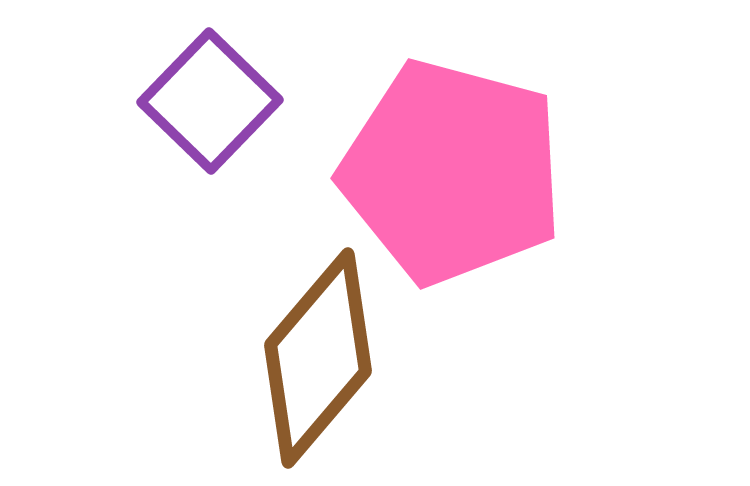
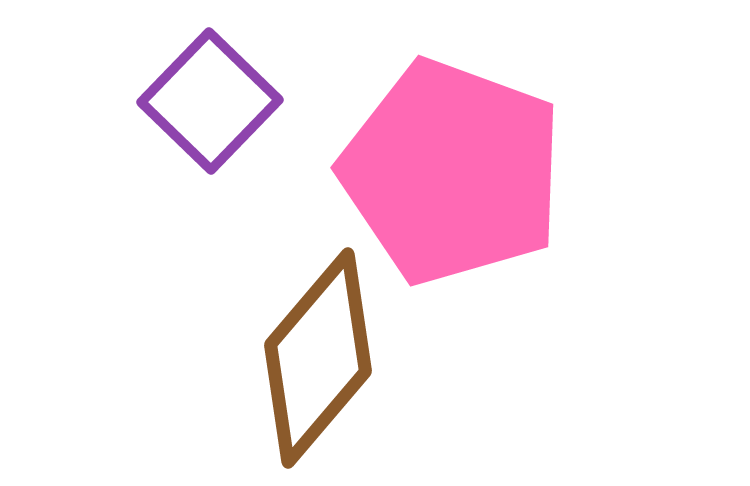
pink pentagon: rotated 5 degrees clockwise
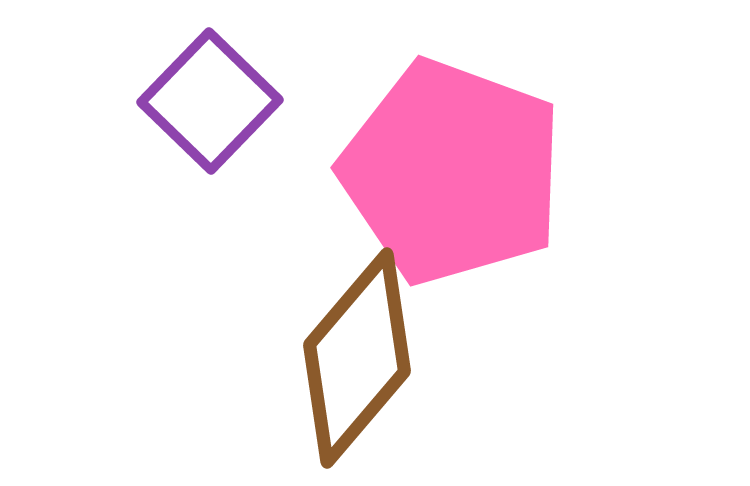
brown diamond: moved 39 px right
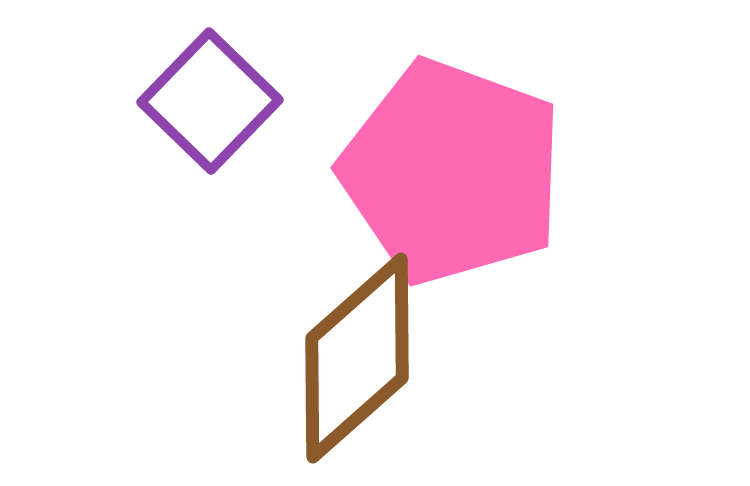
brown diamond: rotated 8 degrees clockwise
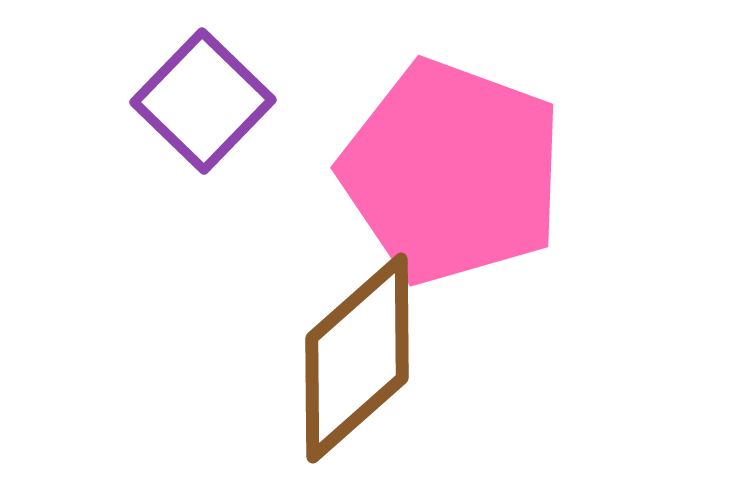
purple square: moved 7 px left
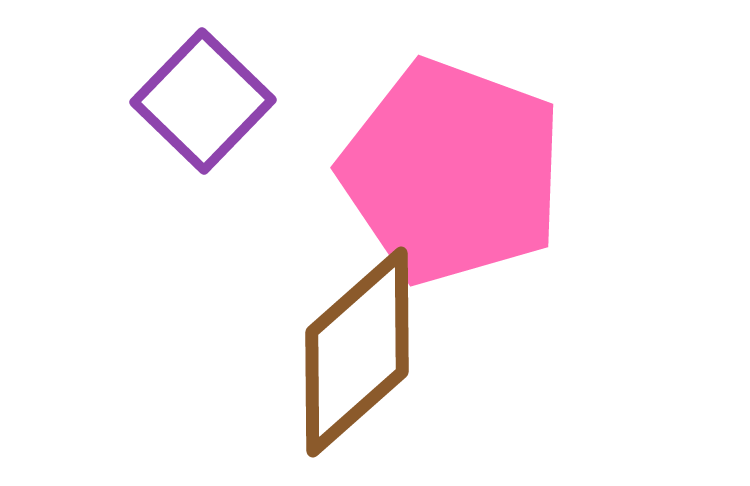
brown diamond: moved 6 px up
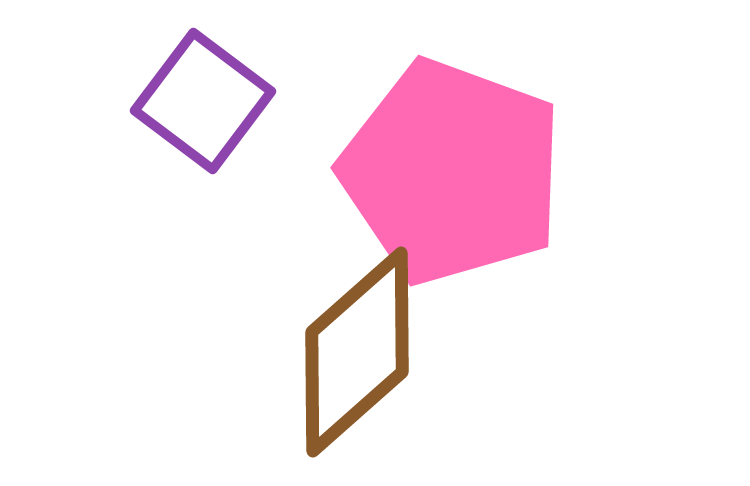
purple square: rotated 7 degrees counterclockwise
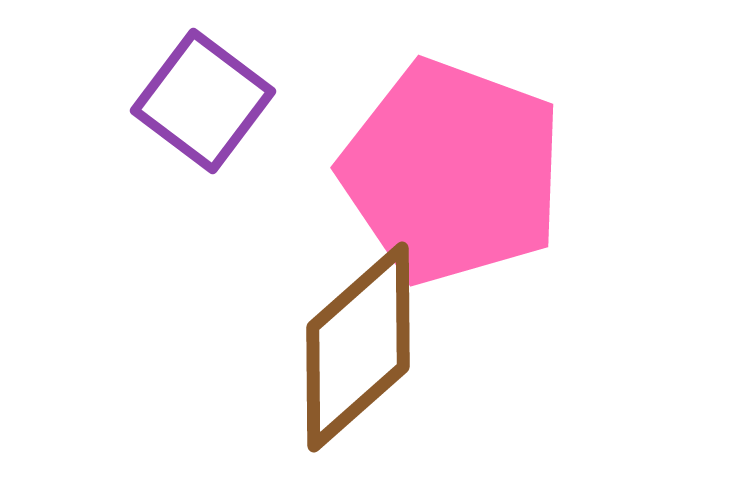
brown diamond: moved 1 px right, 5 px up
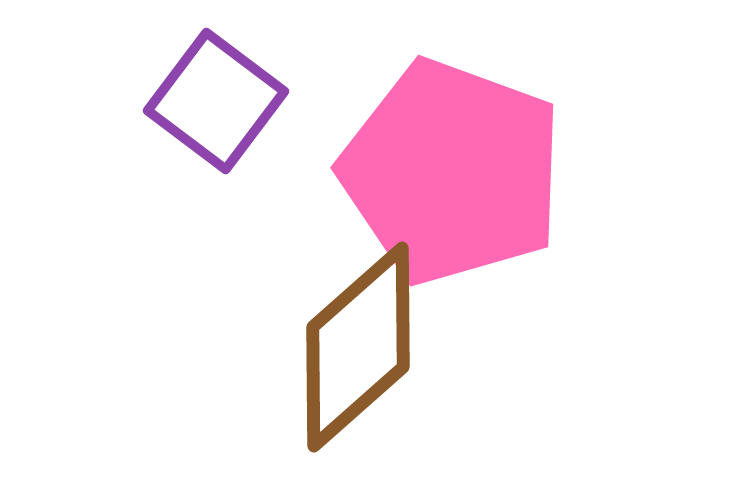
purple square: moved 13 px right
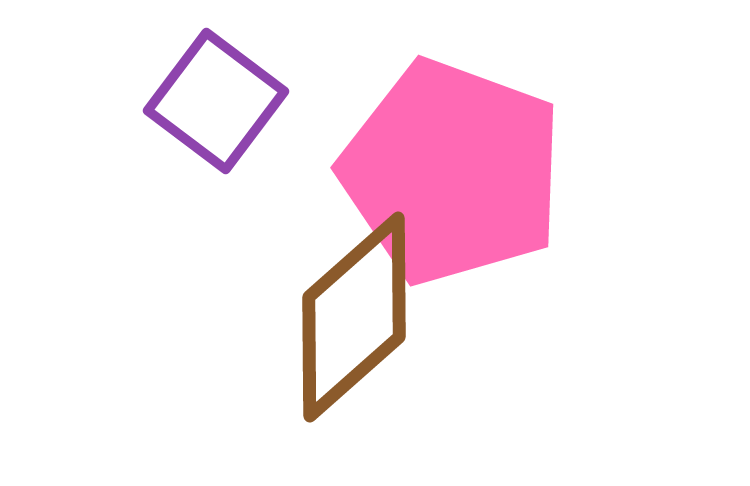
brown diamond: moved 4 px left, 30 px up
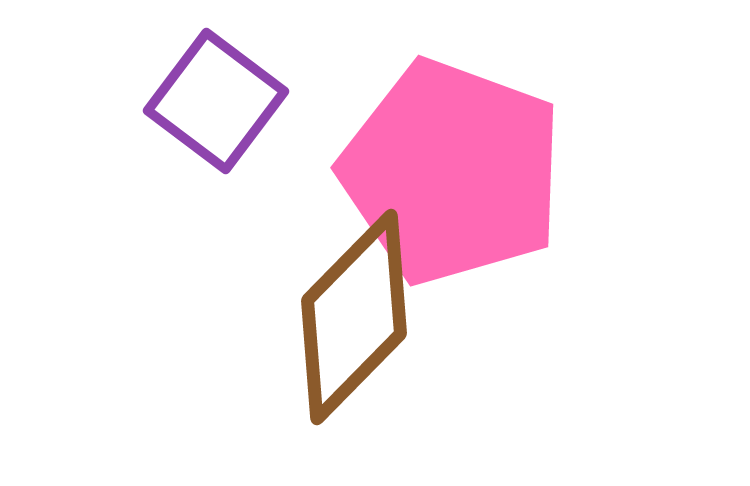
brown diamond: rotated 4 degrees counterclockwise
